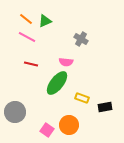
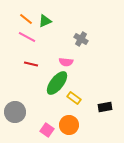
yellow rectangle: moved 8 px left; rotated 16 degrees clockwise
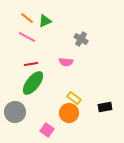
orange line: moved 1 px right, 1 px up
red line: rotated 24 degrees counterclockwise
green ellipse: moved 24 px left
orange circle: moved 12 px up
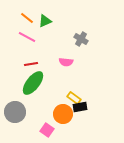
black rectangle: moved 25 px left
orange circle: moved 6 px left, 1 px down
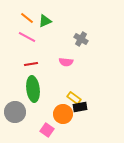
green ellipse: moved 6 px down; rotated 45 degrees counterclockwise
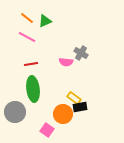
gray cross: moved 14 px down
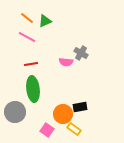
yellow rectangle: moved 31 px down
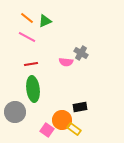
orange circle: moved 1 px left, 6 px down
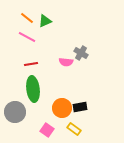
orange circle: moved 12 px up
